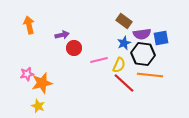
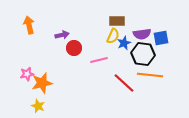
brown rectangle: moved 7 px left; rotated 35 degrees counterclockwise
yellow semicircle: moved 6 px left, 29 px up
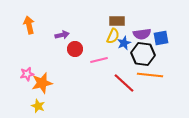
red circle: moved 1 px right, 1 px down
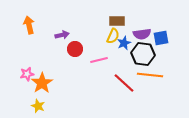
orange star: rotated 20 degrees counterclockwise
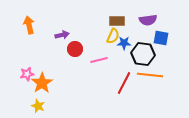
purple semicircle: moved 6 px right, 14 px up
blue square: rotated 21 degrees clockwise
blue star: rotated 24 degrees clockwise
red line: rotated 75 degrees clockwise
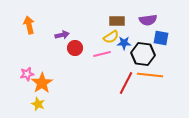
yellow semicircle: moved 2 px left, 1 px down; rotated 35 degrees clockwise
red circle: moved 1 px up
pink line: moved 3 px right, 6 px up
red line: moved 2 px right
yellow star: moved 2 px up
